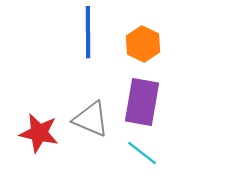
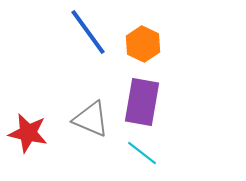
blue line: rotated 36 degrees counterclockwise
red star: moved 11 px left
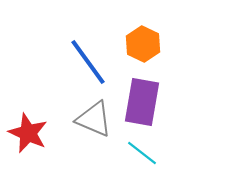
blue line: moved 30 px down
gray triangle: moved 3 px right
red star: rotated 12 degrees clockwise
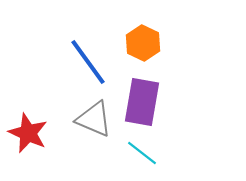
orange hexagon: moved 1 px up
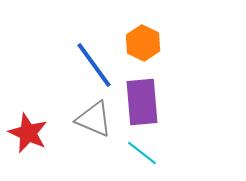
blue line: moved 6 px right, 3 px down
purple rectangle: rotated 15 degrees counterclockwise
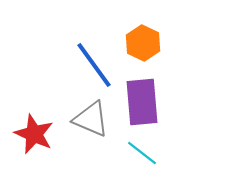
gray triangle: moved 3 px left
red star: moved 6 px right, 1 px down
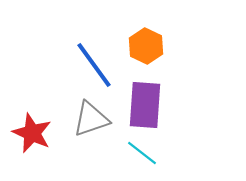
orange hexagon: moved 3 px right, 3 px down
purple rectangle: moved 3 px right, 3 px down; rotated 9 degrees clockwise
gray triangle: rotated 42 degrees counterclockwise
red star: moved 2 px left, 1 px up
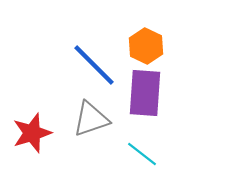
blue line: rotated 9 degrees counterclockwise
purple rectangle: moved 12 px up
red star: rotated 30 degrees clockwise
cyan line: moved 1 px down
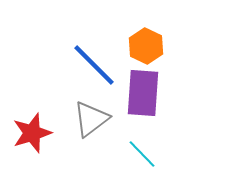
purple rectangle: moved 2 px left
gray triangle: rotated 18 degrees counterclockwise
cyan line: rotated 8 degrees clockwise
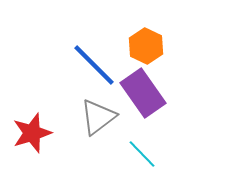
purple rectangle: rotated 39 degrees counterclockwise
gray triangle: moved 7 px right, 2 px up
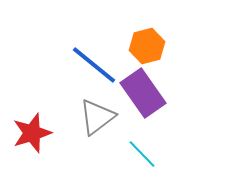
orange hexagon: moved 1 px right; rotated 20 degrees clockwise
blue line: rotated 6 degrees counterclockwise
gray triangle: moved 1 px left
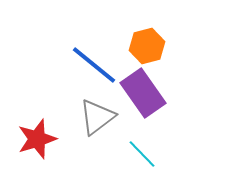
red star: moved 5 px right, 6 px down
